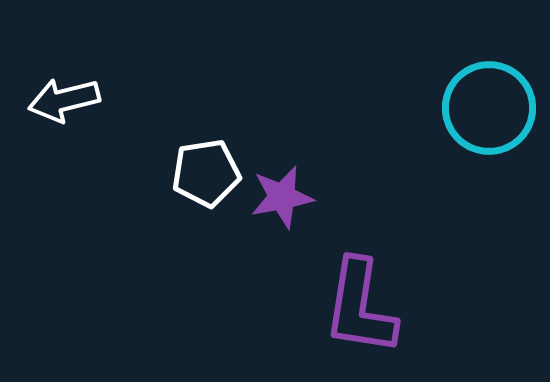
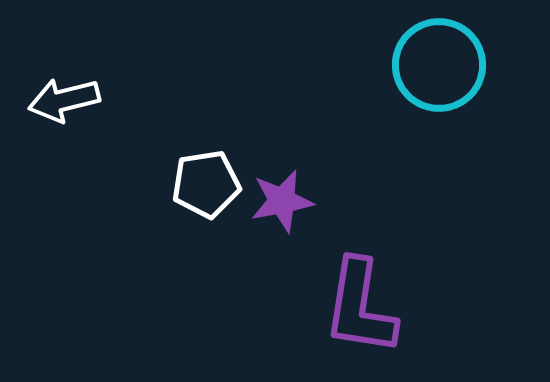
cyan circle: moved 50 px left, 43 px up
white pentagon: moved 11 px down
purple star: moved 4 px down
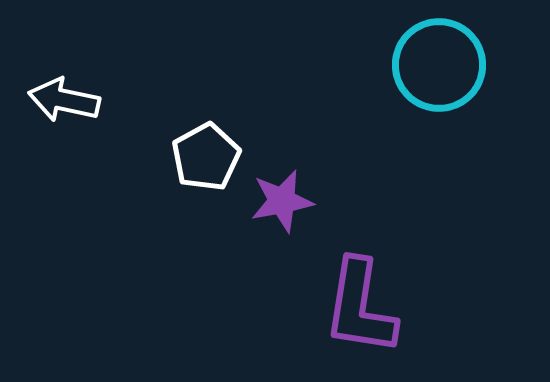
white arrow: rotated 26 degrees clockwise
white pentagon: moved 27 px up; rotated 20 degrees counterclockwise
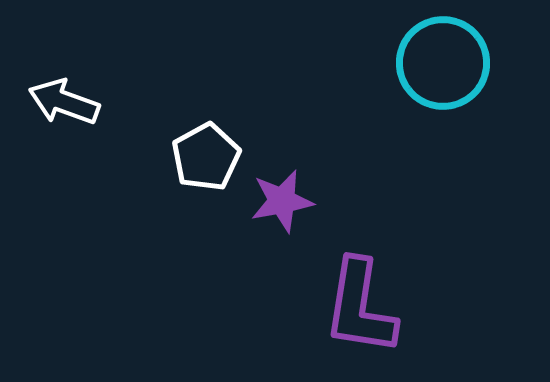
cyan circle: moved 4 px right, 2 px up
white arrow: moved 2 px down; rotated 8 degrees clockwise
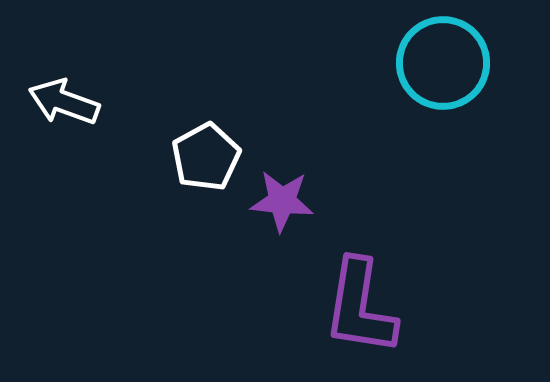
purple star: rotated 16 degrees clockwise
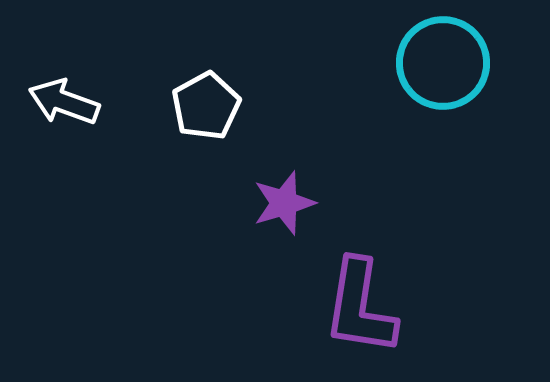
white pentagon: moved 51 px up
purple star: moved 2 px right, 2 px down; rotated 22 degrees counterclockwise
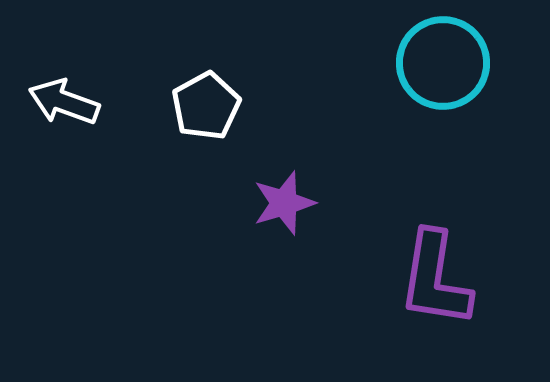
purple L-shape: moved 75 px right, 28 px up
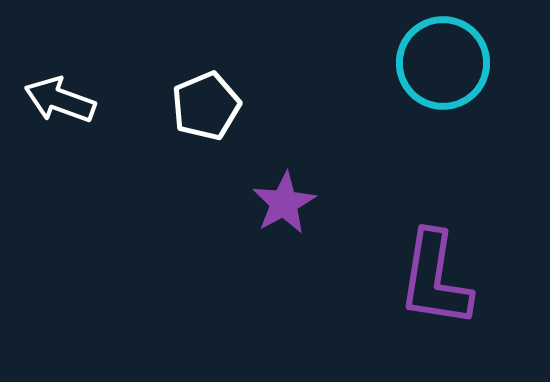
white arrow: moved 4 px left, 2 px up
white pentagon: rotated 6 degrees clockwise
purple star: rotated 12 degrees counterclockwise
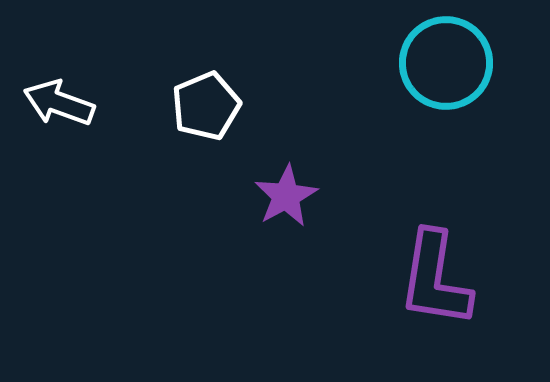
cyan circle: moved 3 px right
white arrow: moved 1 px left, 3 px down
purple star: moved 2 px right, 7 px up
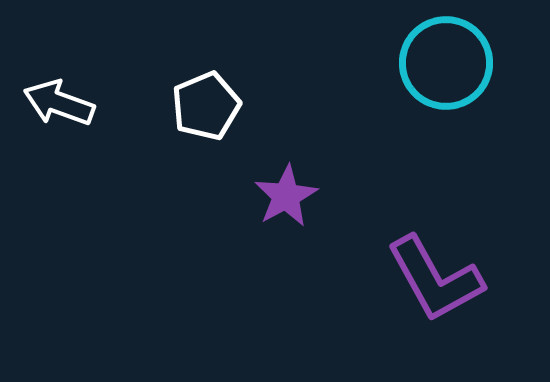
purple L-shape: rotated 38 degrees counterclockwise
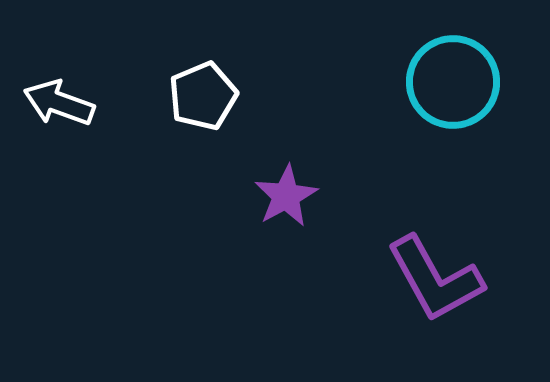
cyan circle: moved 7 px right, 19 px down
white pentagon: moved 3 px left, 10 px up
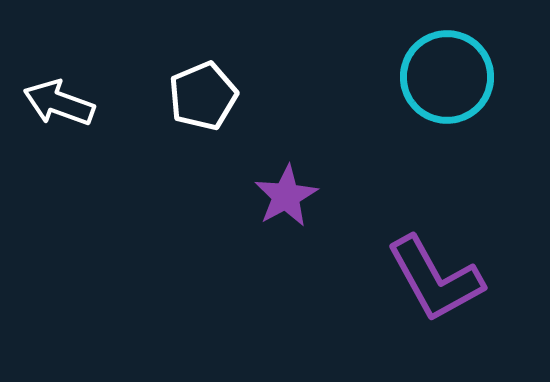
cyan circle: moved 6 px left, 5 px up
